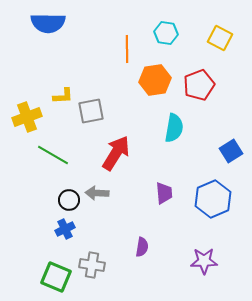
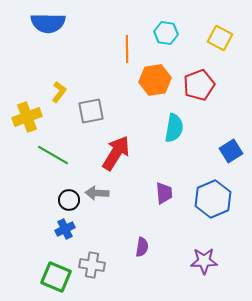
yellow L-shape: moved 4 px left, 4 px up; rotated 50 degrees counterclockwise
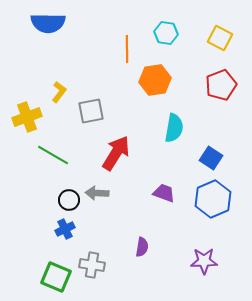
red pentagon: moved 22 px right
blue square: moved 20 px left, 7 px down; rotated 25 degrees counterclockwise
purple trapezoid: rotated 65 degrees counterclockwise
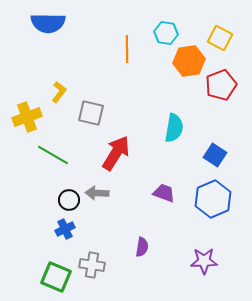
orange hexagon: moved 34 px right, 19 px up
gray square: moved 2 px down; rotated 24 degrees clockwise
blue square: moved 4 px right, 3 px up
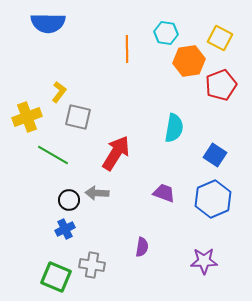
gray square: moved 13 px left, 4 px down
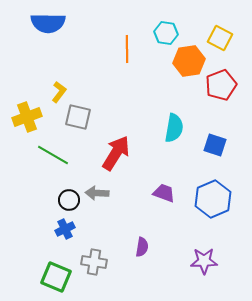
blue square: moved 10 px up; rotated 15 degrees counterclockwise
gray cross: moved 2 px right, 3 px up
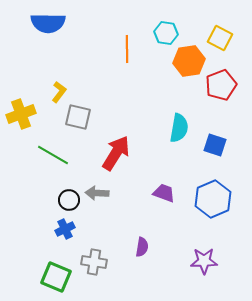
yellow cross: moved 6 px left, 3 px up
cyan semicircle: moved 5 px right
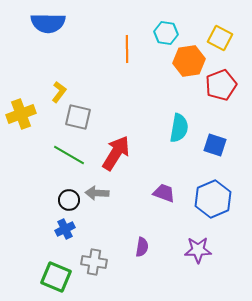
green line: moved 16 px right
purple star: moved 6 px left, 11 px up
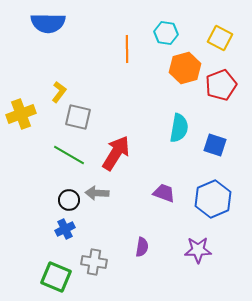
orange hexagon: moved 4 px left, 7 px down; rotated 8 degrees counterclockwise
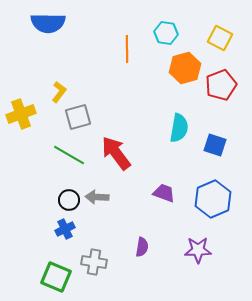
gray square: rotated 28 degrees counterclockwise
red arrow: rotated 69 degrees counterclockwise
gray arrow: moved 4 px down
